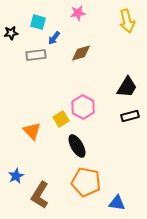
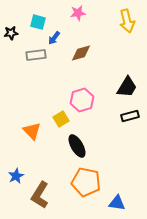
pink hexagon: moved 1 px left, 7 px up; rotated 15 degrees clockwise
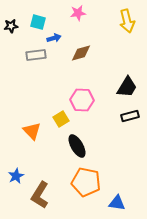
black star: moved 7 px up
blue arrow: rotated 144 degrees counterclockwise
pink hexagon: rotated 20 degrees clockwise
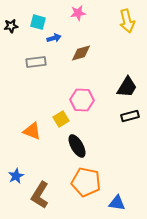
gray rectangle: moved 7 px down
orange triangle: rotated 24 degrees counterclockwise
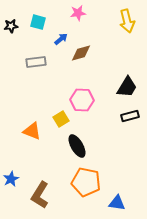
blue arrow: moved 7 px right, 1 px down; rotated 24 degrees counterclockwise
blue star: moved 5 px left, 3 px down
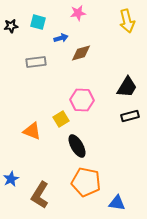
blue arrow: moved 1 px up; rotated 24 degrees clockwise
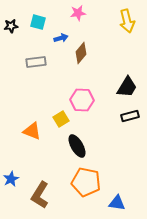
brown diamond: rotated 35 degrees counterclockwise
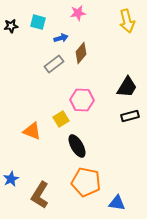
gray rectangle: moved 18 px right, 2 px down; rotated 30 degrees counterclockwise
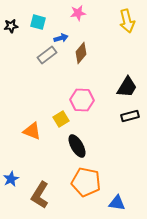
gray rectangle: moved 7 px left, 9 px up
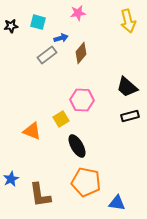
yellow arrow: moved 1 px right
black trapezoid: rotated 100 degrees clockwise
brown L-shape: rotated 40 degrees counterclockwise
